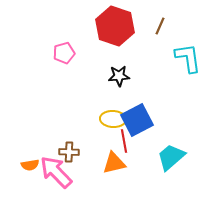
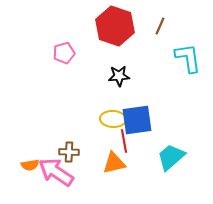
blue square: rotated 20 degrees clockwise
pink arrow: rotated 12 degrees counterclockwise
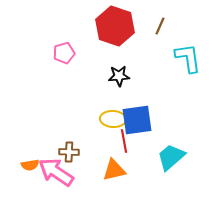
orange triangle: moved 7 px down
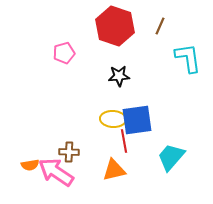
cyan trapezoid: rotated 8 degrees counterclockwise
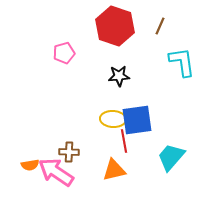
cyan L-shape: moved 6 px left, 4 px down
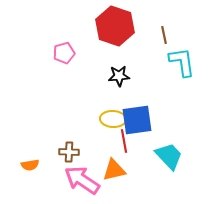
brown line: moved 4 px right, 9 px down; rotated 36 degrees counterclockwise
cyan trapezoid: moved 2 px left, 1 px up; rotated 96 degrees clockwise
pink arrow: moved 26 px right, 8 px down
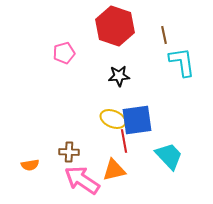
yellow ellipse: rotated 20 degrees clockwise
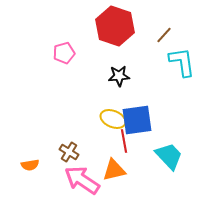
brown line: rotated 54 degrees clockwise
brown cross: rotated 30 degrees clockwise
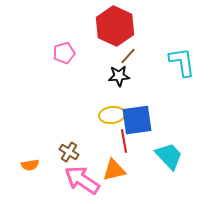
red hexagon: rotated 6 degrees clockwise
brown line: moved 36 px left, 21 px down
yellow ellipse: moved 1 px left, 4 px up; rotated 30 degrees counterclockwise
